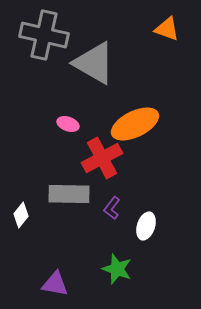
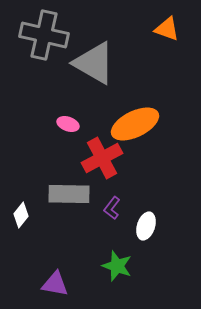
green star: moved 3 px up
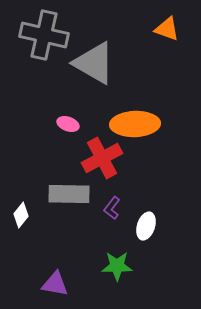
orange ellipse: rotated 24 degrees clockwise
green star: rotated 20 degrees counterclockwise
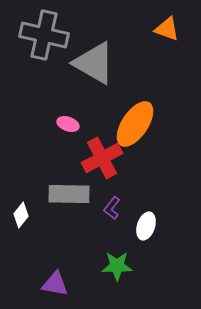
orange ellipse: rotated 54 degrees counterclockwise
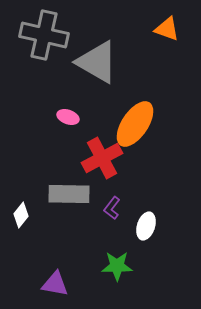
gray triangle: moved 3 px right, 1 px up
pink ellipse: moved 7 px up
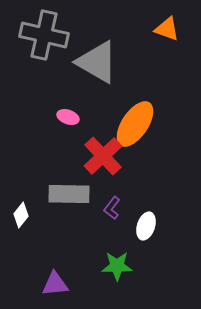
red cross: moved 1 px right, 2 px up; rotated 15 degrees counterclockwise
purple triangle: rotated 16 degrees counterclockwise
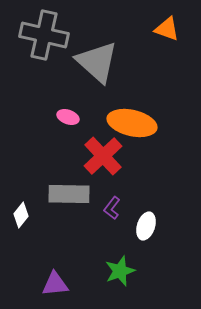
gray triangle: rotated 12 degrees clockwise
orange ellipse: moved 3 px left, 1 px up; rotated 69 degrees clockwise
green star: moved 3 px right, 5 px down; rotated 20 degrees counterclockwise
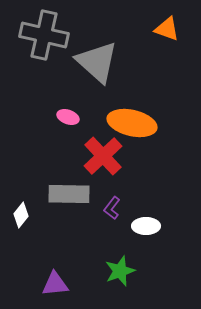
white ellipse: rotated 72 degrees clockwise
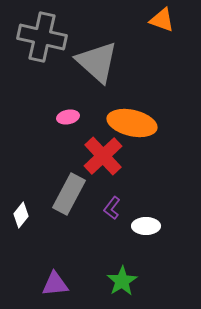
orange triangle: moved 5 px left, 9 px up
gray cross: moved 2 px left, 2 px down
pink ellipse: rotated 30 degrees counterclockwise
gray rectangle: rotated 63 degrees counterclockwise
green star: moved 2 px right, 10 px down; rotated 12 degrees counterclockwise
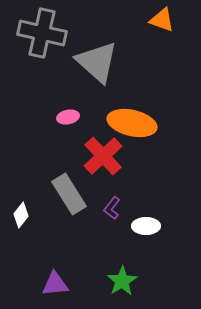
gray cross: moved 4 px up
gray rectangle: rotated 60 degrees counterclockwise
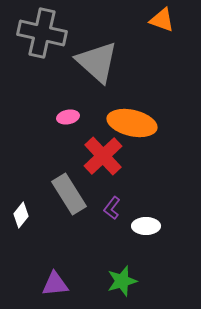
green star: rotated 16 degrees clockwise
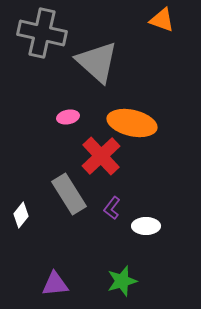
red cross: moved 2 px left
